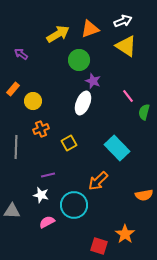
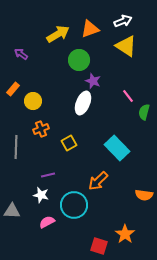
orange semicircle: rotated 18 degrees clockwise
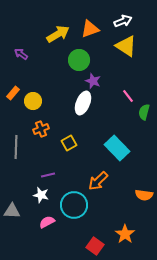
orange rectangle: moved 4 px down
red square: moved 4 px left; rotated 18 degrees clockwise
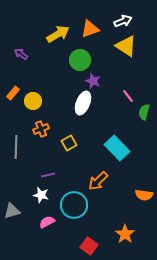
green circle: moved 1 px right
gray triangle: rotated 18 degrees counterclockwise
red square: moved 6 px left
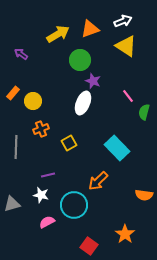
gray triangle: moved 7 px up
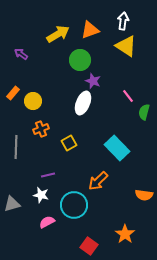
white arrow: rotated 60 degrees counterclockwise
orange triangle: moved 1 px down
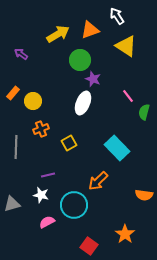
white arrow: moved 6 px left, 5 px up; rotated 42 degrees counterclockwise
purple star: moved 2 px up
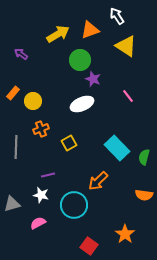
white ellipse: moved 1 px left, 1 px down; rotated 45 degrees clockwise
green semicircle: moved 45 px down
pink semicircle: moved 9 px left, 1 px down
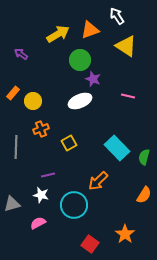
pink line: rotated 40 degrees counterclockwise
white ellipse: moved 2 px left, 3 px up
orange semicircle: rotated 66 degrees counterclockwise
red square: moved 1 px right, 2 px up
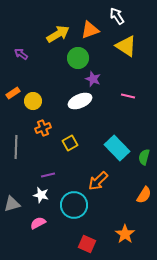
green circle: moved 2 px left, 2 px up
orange rectangle: rotated 16 degrees clockwise
orange cross: moved 2 px right, 1 px up
yellow square: moved 1 px right
red square: moved 3 px left; rotated 12 degrees counterclockwise
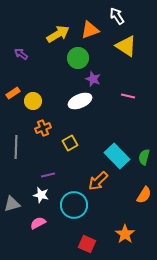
cyan rectangle: moved 8 px down
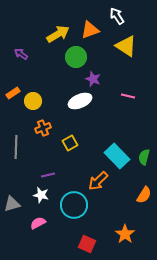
green circle: moved 2 px left, 1 px up
